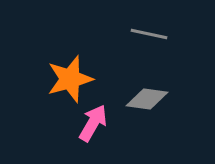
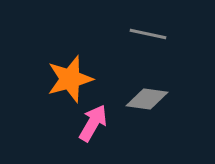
gray line: moved 1 px left
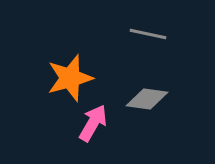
orange star: moved 1 px up
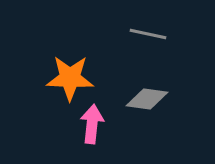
orange star: rotated 18 degrees clockwise
pink arrow: moved 1 px left, 1 px down; rotated 24 degrees counterclockwise
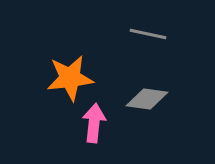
orange star: rotated 9 degrees counterclockwise
pink arrow: moved 2 px right, 1 px up
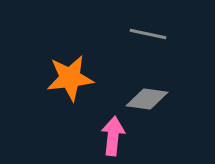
pink arrow: moved 19 px right, 13 px down
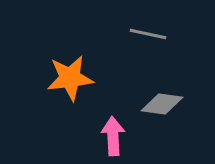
gray diamond: moved 15 px right, 5 px down
pink arrow: rotated 9 degrees counterclockwise
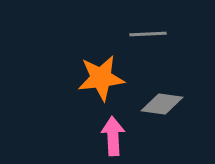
gray line: rotated 15 degrees counterclockwise
orange star: moved 31 px right
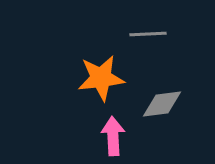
gray diamond: rotated 15 degrees counterclockwise
